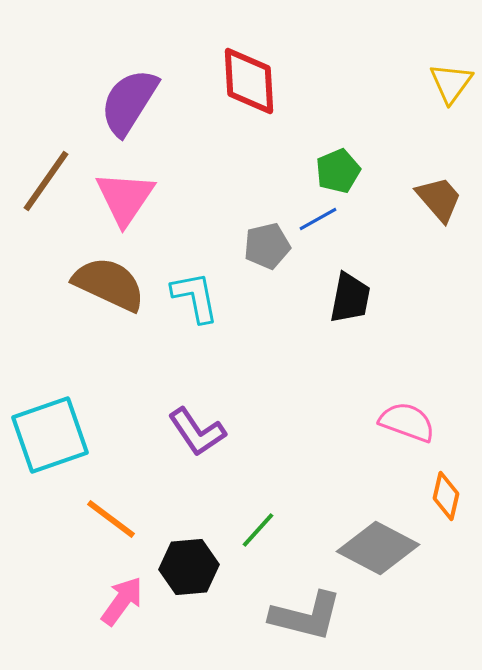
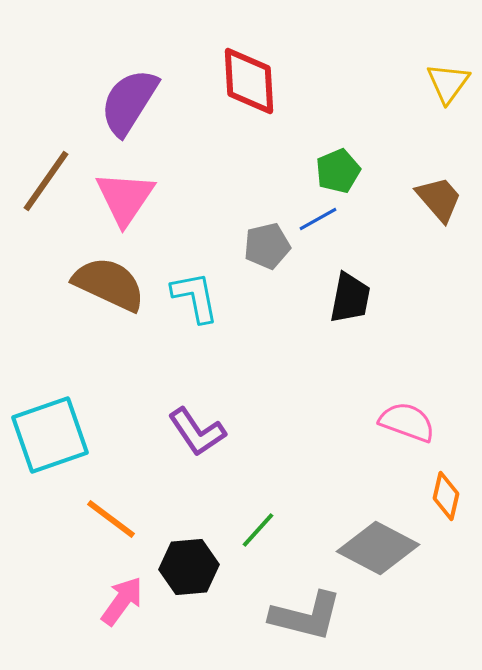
yellow triangle: moved 3 px left
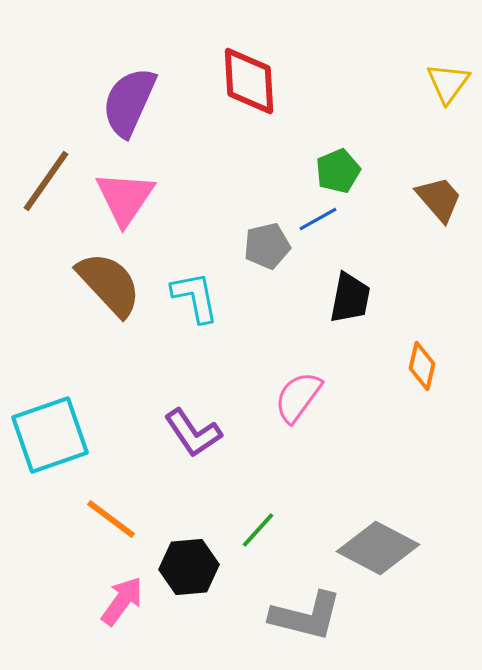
purple semicircle: rotated 8 degrees counterclockwise
brown semicircle: rotated 22 degrees clockwise
pink semicircle: moved 109 px left, 25 px up; rotated 74 degrees counterclockwise
purple L-shape: moved 4 px left, 1 px down
orange diamond: moved 24 px left, 130 px up
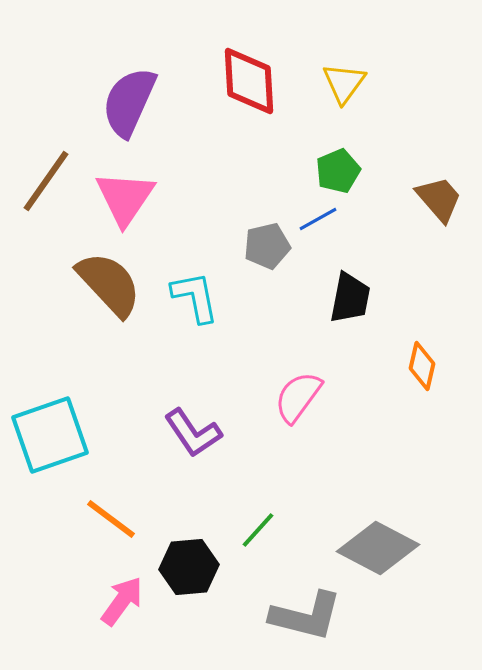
yellow triangle: moved 104 px left
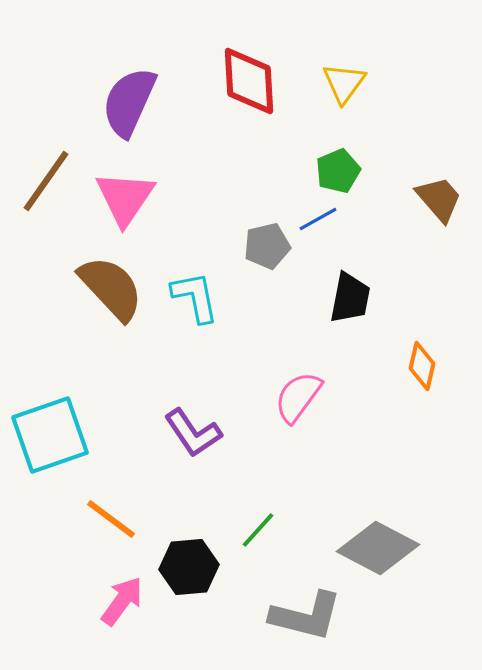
brown semicircle: moved 2 px right, 4 px down
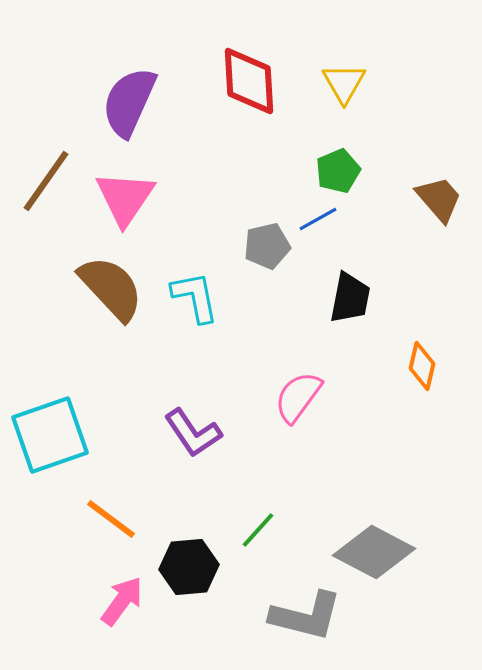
yellow triangle: rotated 6 degrees counterclockwise
gray diamond: moved 4 px left, 4 px down
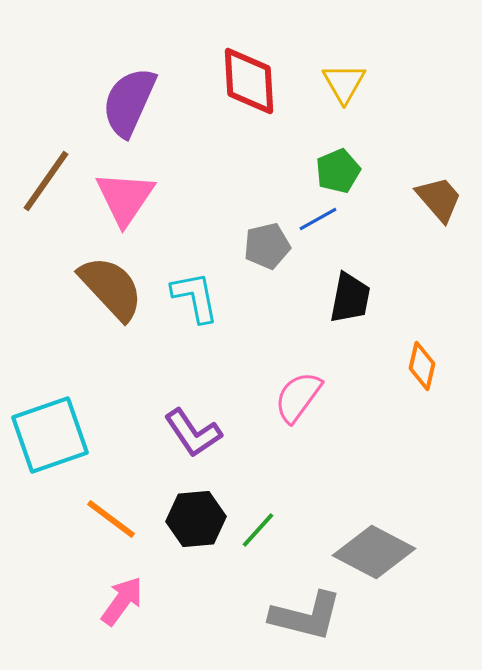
black hexagon: moved 7 px right, 48 px up
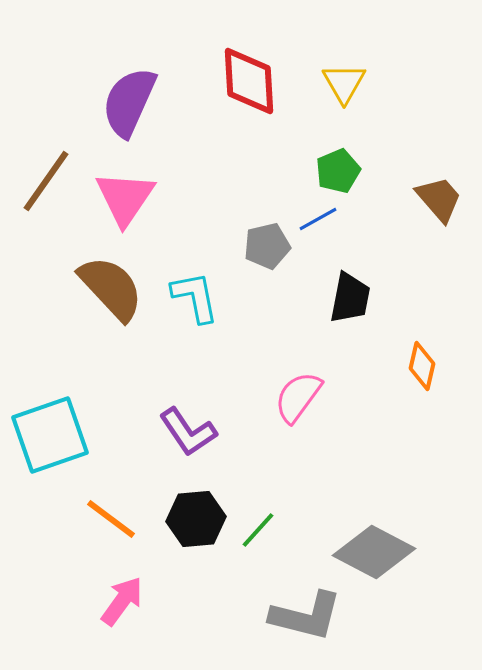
purple L-shape: moved 5 px left, 1 px up
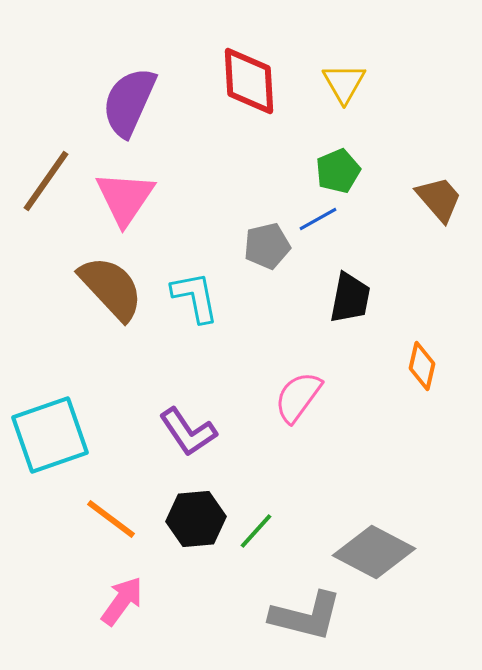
green line: moved 2 px left, 1 px down
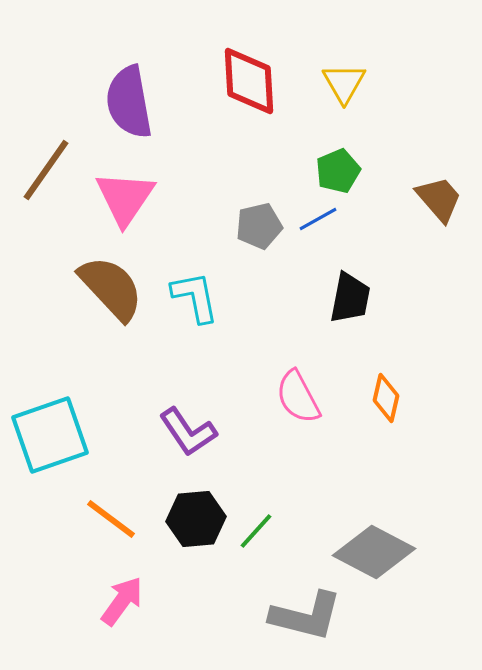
purple semicircle: rotated 34 degrees counterclockwise
brown line: moved 11 px up
gray pentagon: moved 8 px left, 20 px up
orange diamond: moved 36 px left, 32 px down
pink semicircle: rotated 64 degrees counterclockwise
